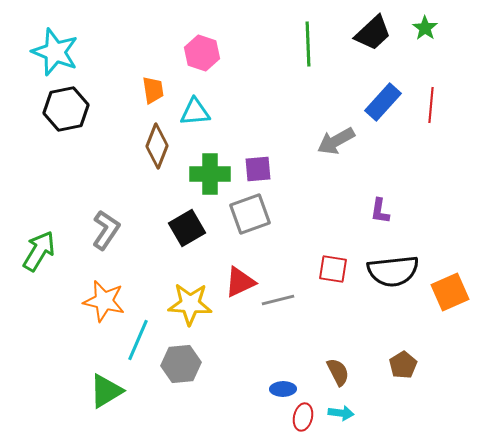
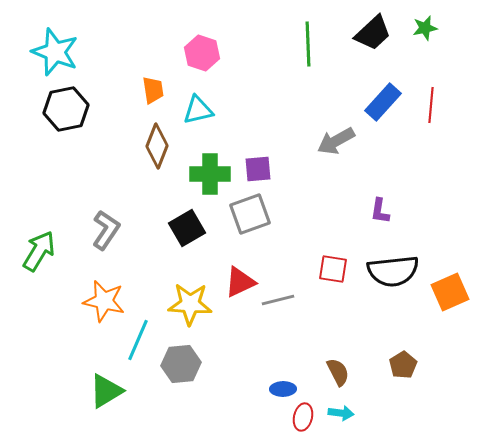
green star: rotated 25 degrees clockwise
cyan triangle: moved 3 px right, 2 px up; rotated 8 degrees counterclockwise
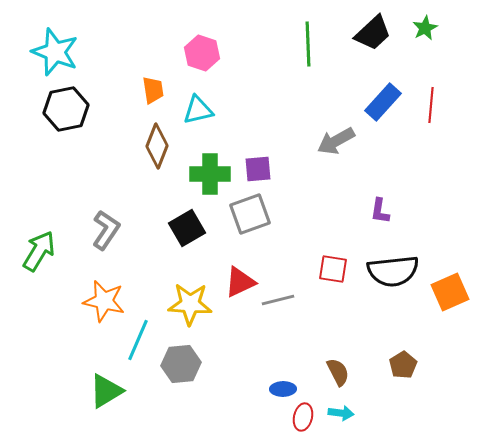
green star: rotated 15 degrees counterclockwise
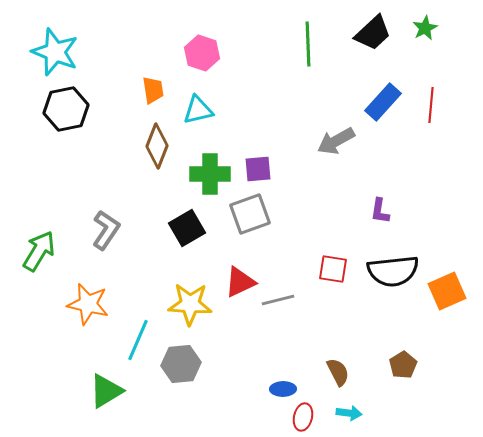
orange square: moved 3 px left, 1 px up
orange star: moved 16 px left, 3 px down
cyan arrow: moved 8 px right
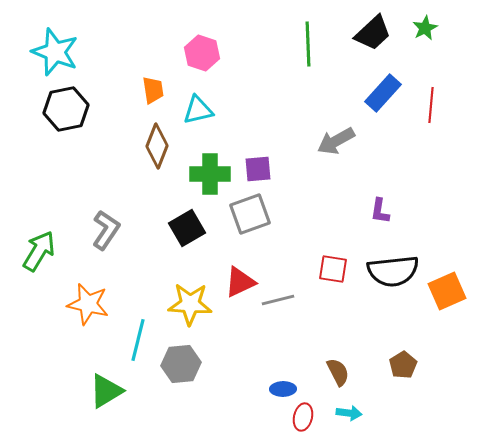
blue rectangle: moved 9 px up
cyan line: rotated 9 degrees counterclockwise
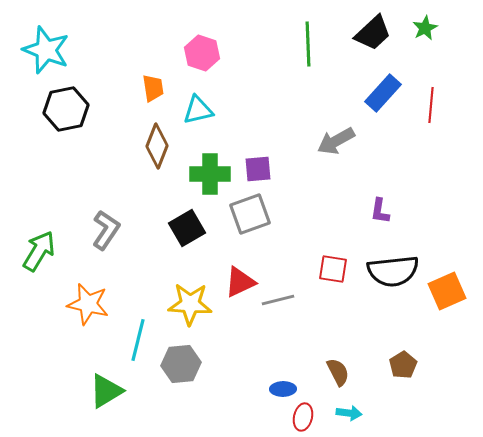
cyan star: moved 9 px left, 2 px up
orange trapezoid: moved 2 px up
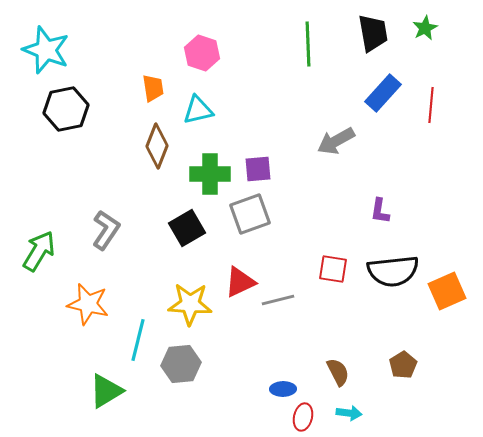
black trapezoid: rotated 57 degrees counterclockwise
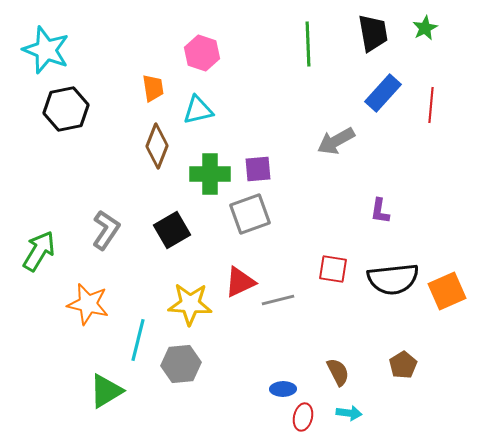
black square: moved 15 px left, 2 px down
black semicircle: moved 8 px down
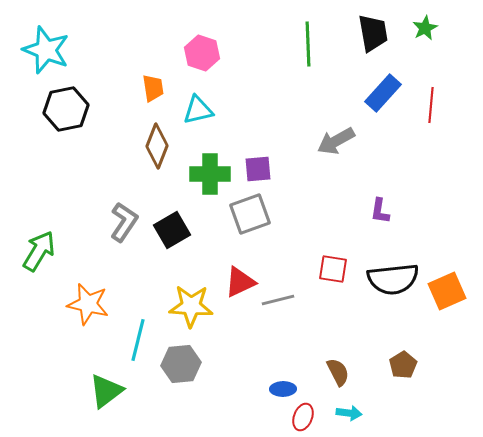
gray L-shape: moved 18 px right, 8 px up
yellow star: moved 1 px right, 2 px down
green triangle: rotated 6 degrees counterclockwise
red ellipse: rotated 8 degrees clockwise
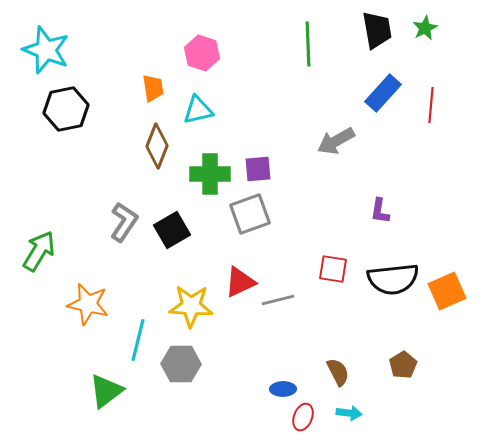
black trapezoid: moved 4 px right, 3 px up
gray hexagon: rotated 6 degrees clockwise
